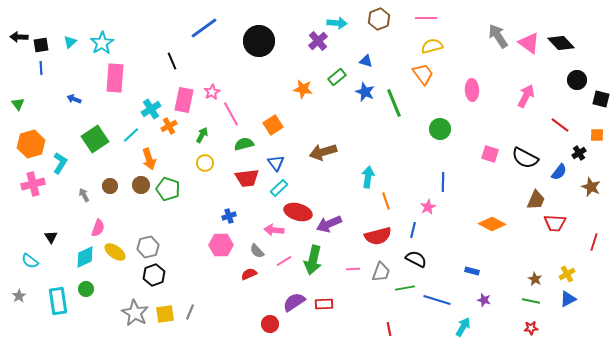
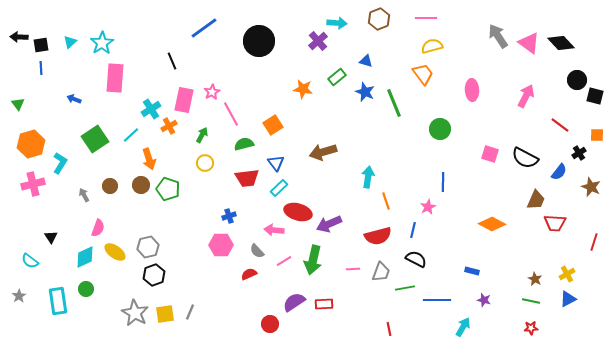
black square at (601, 99): moved 6 px left, 3 px up
blue line at (437, 300): rotated 16 degrees counterclockwise
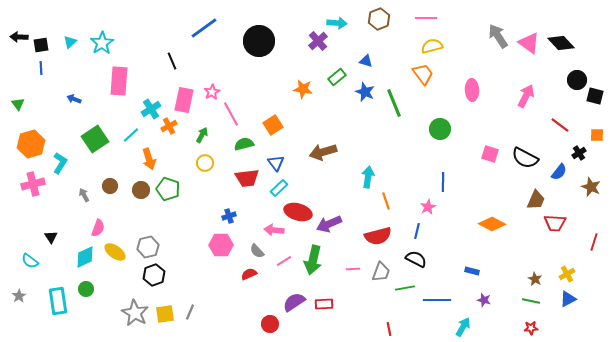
pink rectangle at (115, 78): moved 4 px right, 3 px down
brown circle at (141, 185): moved 5 px down
blue line at (413, 230): moved 4 px right, 1 px down
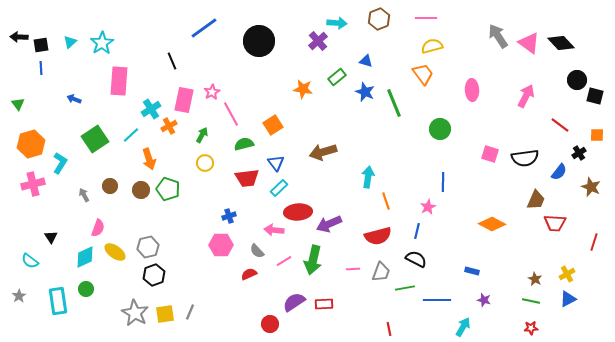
black semicircle at (525, 158): rotated 36 degrees counterclockwise
red ellipse at (298, 212): rotated 20 degrees counterclockwise
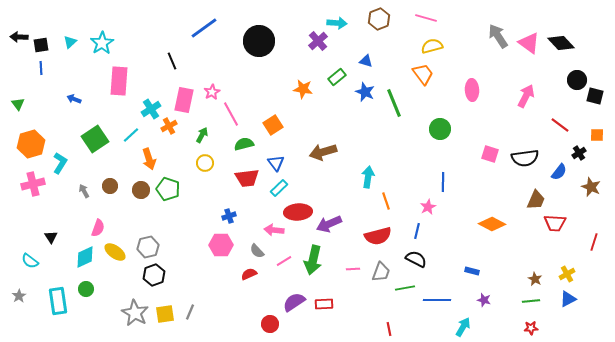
pink line at (426, 18): rotated 15 degrees clockwise
gray arrow at (84, 195): moved 4 px up
green line at (531, 301): rotated 18 degrees counterclockwise
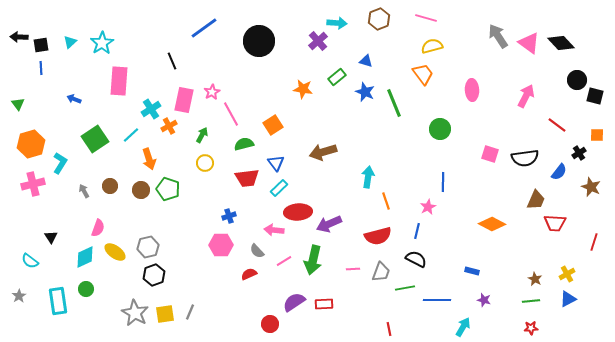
red line at (560, 125): moved 3 px left
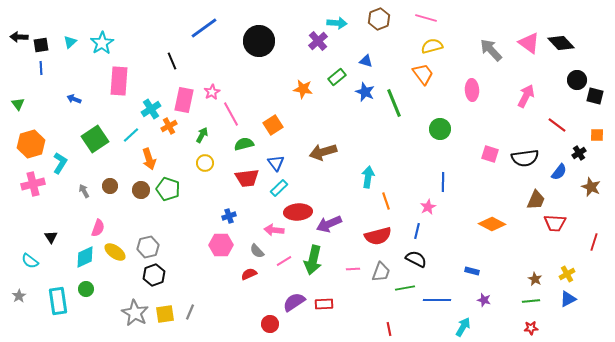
gray arrow at (498, 36): moved 7 px left, 14 px down; rotated 10 degrees counterclockwise
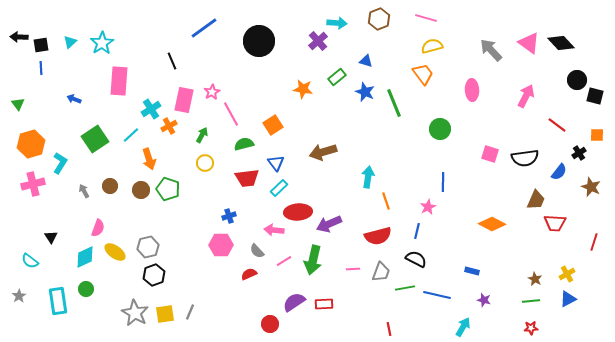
blue line at (437, 300): moved 5 px up; rotated 12 degrees clockwise
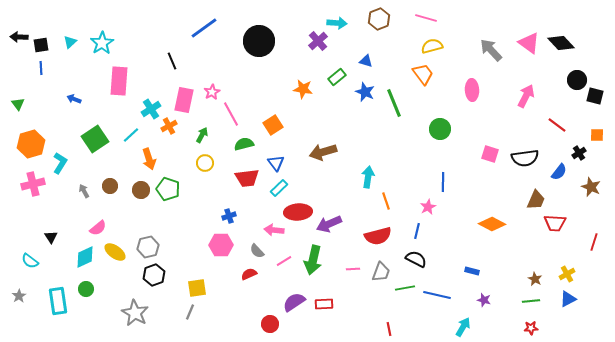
pink semicircle at (98, 228): rotated 30 degrees clockwise
yellow square at (165, 314): moved 32 px right, 26 px up
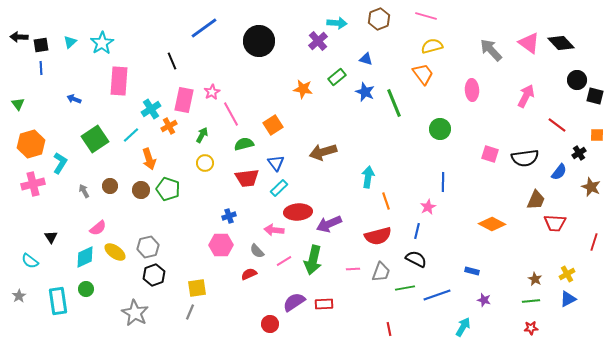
pink line at (426, 18): moved 2 px up
blue triangle at (366, 61): moved 2 px up
blue line at (437, 295): rotated 32 degrees counterclockwise
